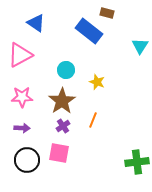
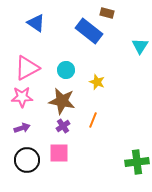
pink triangle: moved 7 px right, 13 px down
brown star: rotated 28 degrees counterclockwise
purple arrow: rotated 21 degrees counterclockwise
pink square: rotated 10 degrees counterclockwise
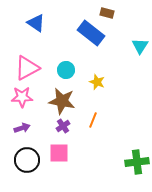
blue rectangle: moved 2 px right, 2 px down
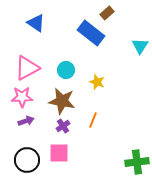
brown rectangle: rotated 56 degrees counterclockwise
purple arrow: moved 4 px right, 7 px up
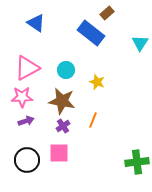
cyan triangle: moved 3 px up
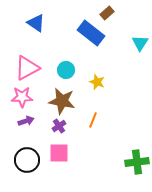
purple cross: moved 4 px left
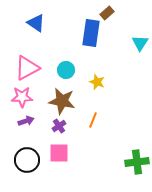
blue rectangle: rotated 60 degrees clockwise
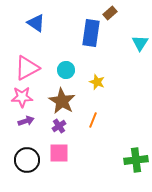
brown rectangle: moved 3 px right
brown star: rotated 20 degrees clockwise
green cross: moved 1 px left, 2 px up
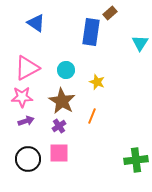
blue rectangle: moved 1 px up
orange line: moved 1 px left, 4 px up
black circle: moved 1 px right, 1 px up
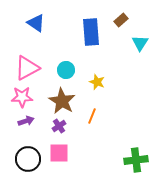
brown rectangle: moved 11 px right, 7 px down
blue rectangle: rotated 12 degrees counterclockwise
